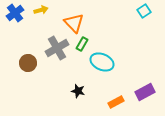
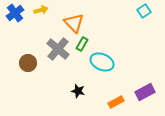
gray cross: moved 1 px right, 1 px down; rotated 20 degrees counterclockwise
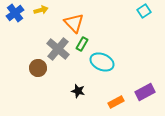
brown circle: moved 10 px right, 5 px down
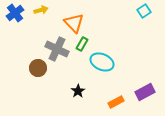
gray cross: moved 1 px left; rotated 15 degrees counterclockwise
black star: rotated 24 degrees clockwise
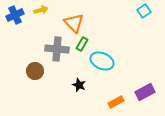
blue cross: moved 2 px down; rotated 12 degrees clockwise
gray cross: rotated 20 degrees counterclockwise
cyan ellipse: moved 1 px up
brown circle: moved 3 px left, 3 px down
black star: moved 1 px right, 6 px up; rotated 16 degrees counterclockwise
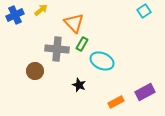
yellow arrow: rotated 24 degrees counterclockwise
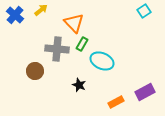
blue cross: rotated 24 degrees counterclockwise
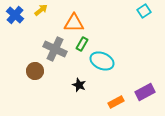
orange triangle: rotated 45 degrees counterclockwise
gray cross: moved 2 px left; rotated 20 degrees clockwise
